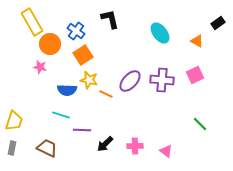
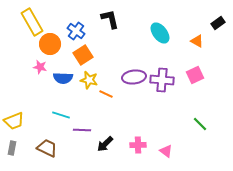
purple ellipse: moved 4 px right, 4 px up; rotated 40 degrees clockwise
blue semicircle: moved 4 px left, 12 px up
yellow trapezoid: rotated 50 degrees clockwise
pink cross: moved 3 px right, 1 px up
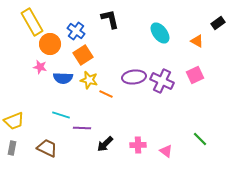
purple cross: moved 1 px down; rotated 20 degrees clockwise
green line: moved 15 px down
purple line: moved 2 px up
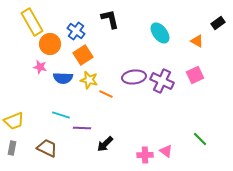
pink cross: moved 7 px right, 10 px down
